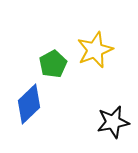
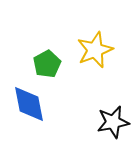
green pentagon: moved 6 px left
blue diamond: rotated 57 degrees counterclockwise
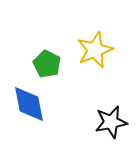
green pentagon: rotated 16 degrees counterclockwise
black star: moved 2 px left
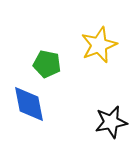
yellow star: moved 4 px right, 5 px up
green pentagon: rotated 16 degrees counterclockwise
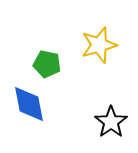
yellow star: rotated 6 degrees clockwise
black star: rotated 24 degrees counterclockwise
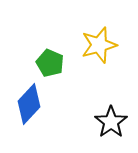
green pentagon: moved 3 px right, 1 px up; rotated 12 degrees clockwise
blue diamond: rotated 54 degrees clockwise
